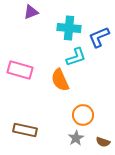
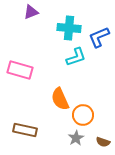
orange semicircle: moved 19 px down
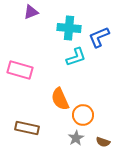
brown rectangle: moved 2 px right, 2 px up
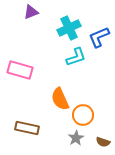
cyan cross: rotated 30 degrees counterclockwise
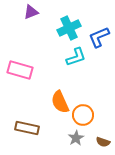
orange semicircle: moved 3 px down
